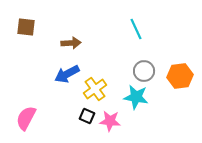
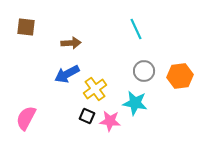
cyan star: moved 1 px left, 6 px down
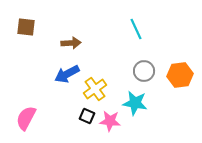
orange hexagon: moved 1 px up
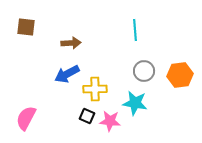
cyan line: moved 1 px left, 1 px down; rotated 20 degrees clockwise
yellow cross: rotated 35 degrees clockwise
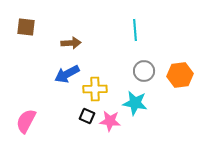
pink semicircle: moved 3 px down
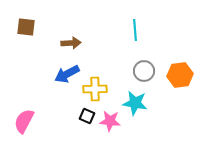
pink semicircle: moved 2 px left
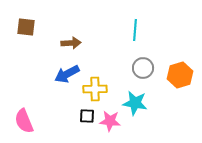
cyan line: rotated 10 degrees clockwise
gray circle: moved 1 px left, 3 px up
orange hexagon: rotated 10 degrees counterclockwise
black square: rotated 21 degrees counterclockwise
pink semicircle: rotated 50 degrees counterclockwise
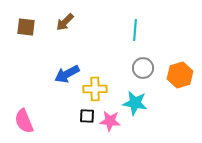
brown arrow: moved 6 px left, 21 px up; rotated 138 degrees clockwise
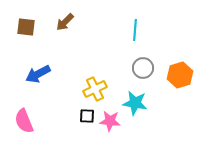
blue arrow: moved 29 px left
yellow cross: rotated 25 degrees counterclockwise
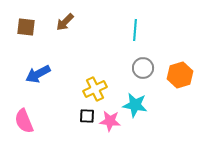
cyan star: moved 2 px down
